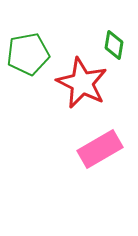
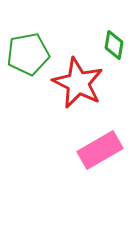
red star: moved 4 px left
pink rectangle: moved 1 px down
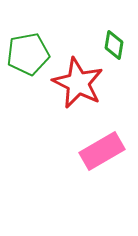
pink rectangle: moved 2 px right, 1 px down
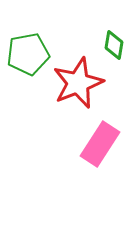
red star: rotated 24 degrees clockwise
pink rectangle: moved 2 px left, 7 px up; rotated 27 degrees counterclockwise
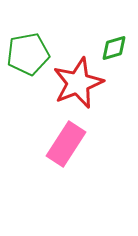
green diamond: moved 3 px down; rotated 64 degrees clockwise
pink rectangle: moved 34 px left
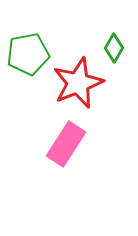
green diamond: rotated 44 degrees counterclockwise
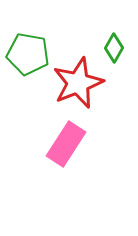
green pentagon: rotated 21 degrees clockwise
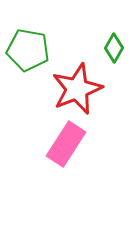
green pentagon: moved 4 px up
red star: moved 1 px left, 6 px down
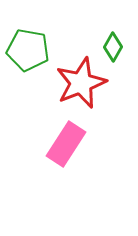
green diamond: moved 1 px left, 1 px up
red star: moved 4 px right, 6 px up
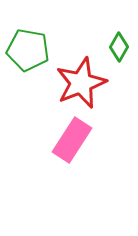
green diamond: moved 6 px right
pink rectangle: moved 6 px right, 4 px up
